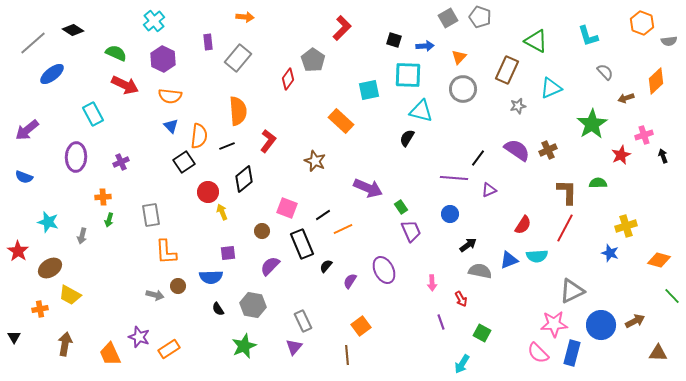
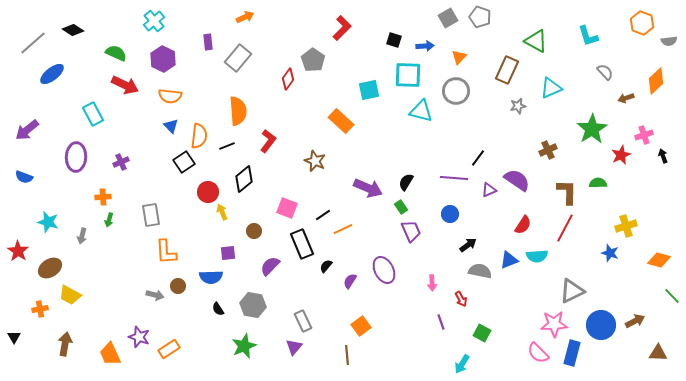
orange arrow at (245, 17): rotated 30 degrees counterclockwise
gray circle at (463, 89): moved 7 px left, 2 px down
green star at (592, 124): moved 5 px down
black semicircle at (407, 138): moved 1 px left, 44 px down
purple semicircle at (517, 150): moved 30 px down
brown circle at (262, 231): moved 8 px left
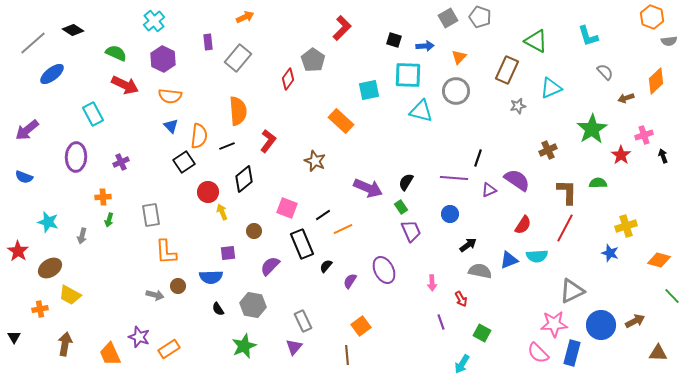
orange hexagon at (642, 23): moved 10 px right, 6 px up
red star at (621, 155): rotated 12 degrees counterclockwise
black line at (478, 158): rotated 18 degrees counterclockwise
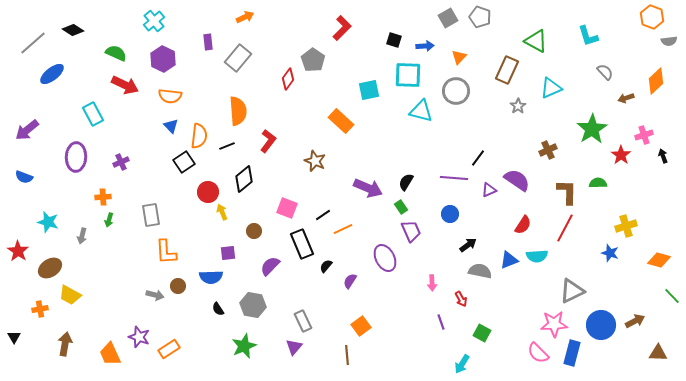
gray star at (518, 106): rotated 21 degrees counterclockwise
black line at (478, 158): rotated 18 degrees clockwise
purple ellipse at (384, 270): moved 1 px right, 12 px up
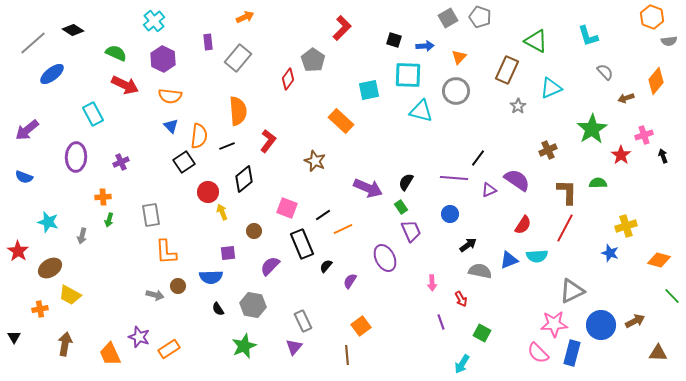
orange diamond at (656, 81): rotated 8 degrees counterclockwise
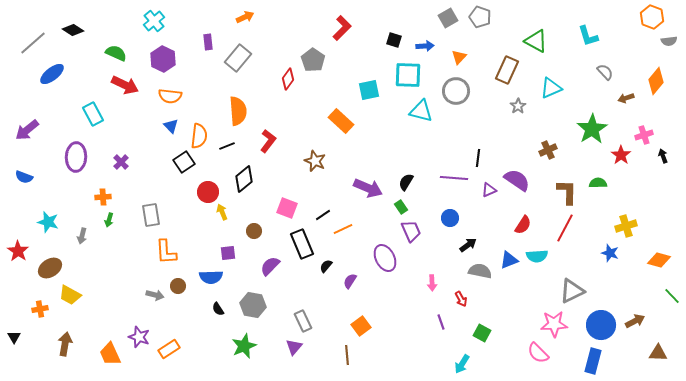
black line at (478, 158): rotated 30 degrees counterclockwise
purple cross at (121, 162): rotated 21 degrees counterclockwise
blue circle at (450, 214): moved 4 px down
blue rectangle at (572, 353): moved 21 px right, 8 px down
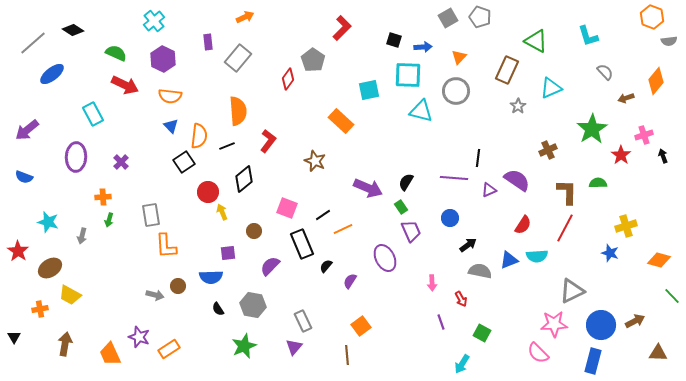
blue arrow at (425, 46): moved 2 px left, 1 px down
orange L-shape at (166, 252): moved 6 px up
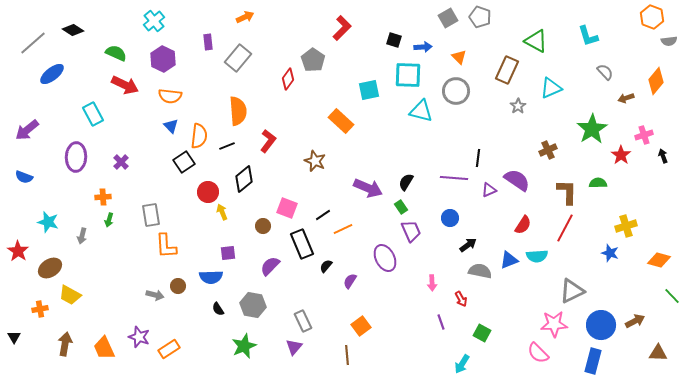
orange triangle at (459, 57): rotated 28 degrees counterclockwise
brown circle at (254, 231): moved 9 px right, 5 px up
orange trapezoid at (110, 354): moved 6 px left, 6 px up
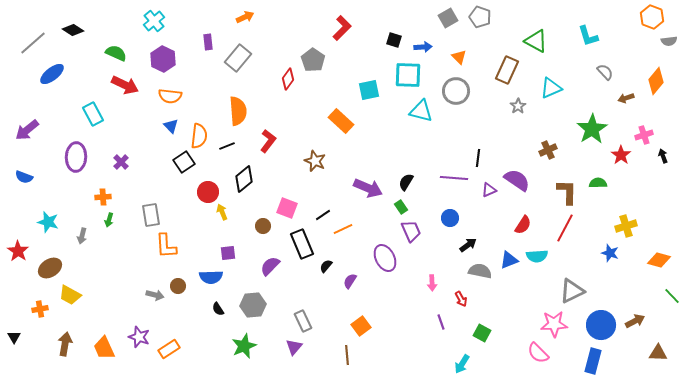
gray hexagon at (253, 305): rotated 15 degrees counterclockwise
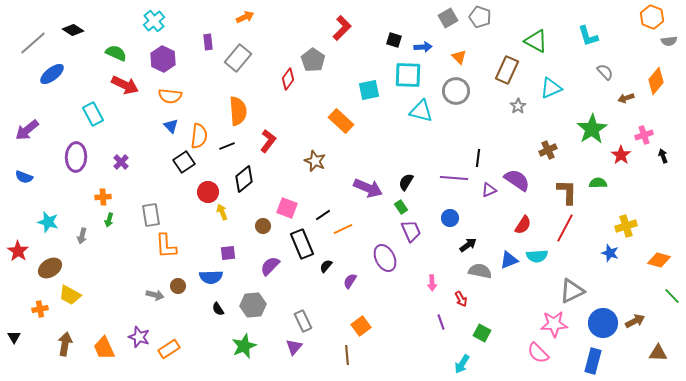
blue circle at (601, 325): moved 2 px right, 2 px up
